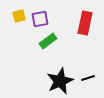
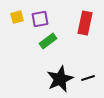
yellow square: moved 2 px left, 1 px down
black star: moved 2 px up
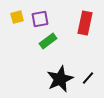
black line: rotated 32 degrees counterclockwise
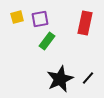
green rectangle: moved 1 px left; rotated 18 degrees counterclockwise
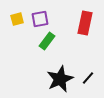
yellow square: moved 2 px down
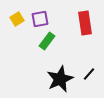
yellow square: rotated 16 degrees counterclockwise
red rectangle: rotated 20 degrees counterclockwise
black line: moved 1 px right, 4 px up
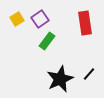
purple square: rotated 24 degrees counterclockwise
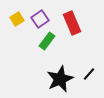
red rectangle: moved 13 px left; rotated 15 degrees counterclockwise
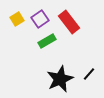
red rectangle: moved 3 px left, 1 px up; rotated 15 degrees counterclockwise
green rectangle: rotated 24 degrees clockwise
